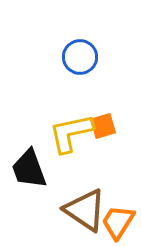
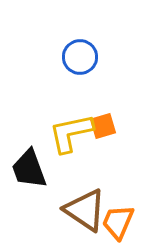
orange trapezoid: rotated 9 degrees counterclockwise
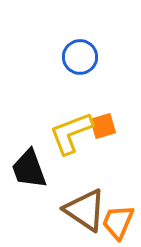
yellow L-shape: rotated 9 degrees counterclockwise
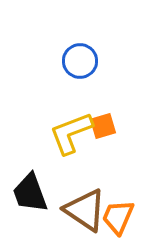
blue circle: moved 4 px down
black trapezoid: moved 1 px right, 24 px down
orange trapezoid: moved 5 px up
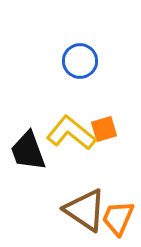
orange square: moved 1 px right, 3 px down
yellow L-shape: rotated 60 degrees clockwise
black trapezoid: moved 2 px left, 42 px up
orange trapezoid: moved 1 px down
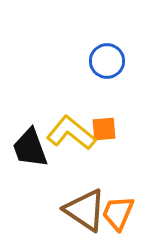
blue circle: moved 27 px right
orange square: rotated 12 degrees clockwise
black trapezoid: moved 2 px right, 3 px up
orange trapezoid: moved 5 px up
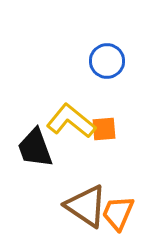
yellow L-shape: moved 12 px up
black trapezoid: moved 5 px right
brown triangle: moved 1 px right, 4 px up
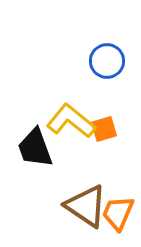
orange square: rotated 12 degrees counterclockwise
